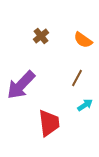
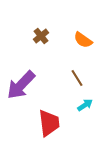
brown line: rotated 60 degrees counterclockwise
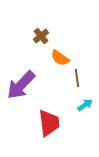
orange semicircle: moved 23 px left, 18 px down
brown line: rotated 24 degrees clockwise
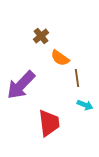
cyan arrow: rotated 56 degrees clockwise
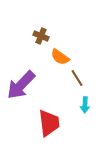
brown cross: rotated 28 degrees counterclockwise
orange semicircle: moved 1 px up
brown line: rotated 24 degrees counterclockwise
cyan arrow: rotated 70 degrees clockwise
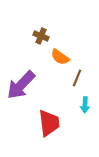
brown line: rotated 54 degrees clockwise
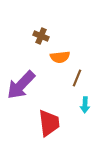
orange semicircle: rotated 42 degrees counterclockwise
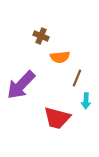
cyan arrow: moved 1 px right, 4 px up
red trapezoid: moved 8 px right, 5 px up; rotated 112 degrees clockwise
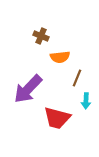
purple arrow: moved 7 px right, 4 px down
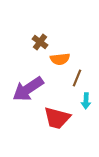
brown cross: moved 1 px left, 6 px down; rotated 14 degrees clockwise
orange semicircle: moved 2 px down
purple arrow: rotated 12 degrees clockwise
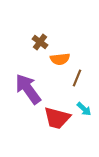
purple arrow: rotated 88 degrees clockwise
cyan arrow: moved 2 px left, 8 px down; rotated 49 degrees counterclockwise
